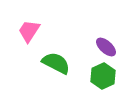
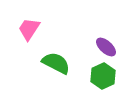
pink trapezoid: moved 2 px up
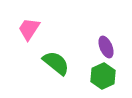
purple ellipse: rotated 25 degrees clockwise
green semicircle: rotated 12 degrees clockwise
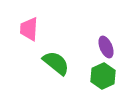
pink trapezoid: rotated 30 degrees counterclockwise
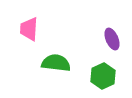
purple ellipse: moved 6 px right, 8 px up
green semicircle: rotated 32 degrees counterclockwise
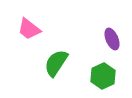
pink trapezoid: rotated 55 degrees counterclockwise
green semicircle: rotated 64 degrees counterclockwise
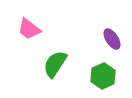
purple ellipse: rotated 10 degrees counterclockwise
green semicircle: moved 1 px left, 1 px down
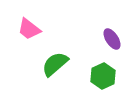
green semicircle: rotated 16 degrees clockwise
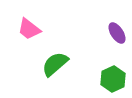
purple ellipse: moved 5 px right, 6 px up
green hexagon: moved 10 px right, 3 px down
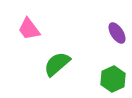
pink trapezoid: rotated 15 degrees clockwise
green semicircle: moved 2 px right
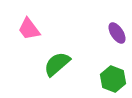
green hexagon: rotated 15 degrees counterclockwise
